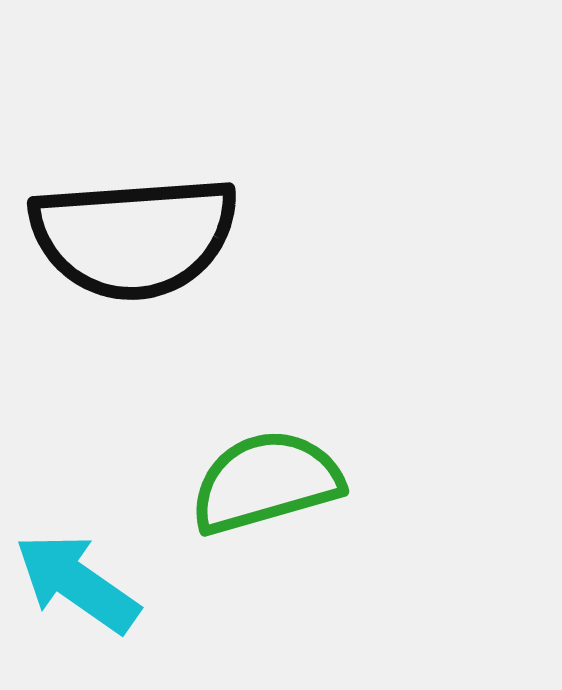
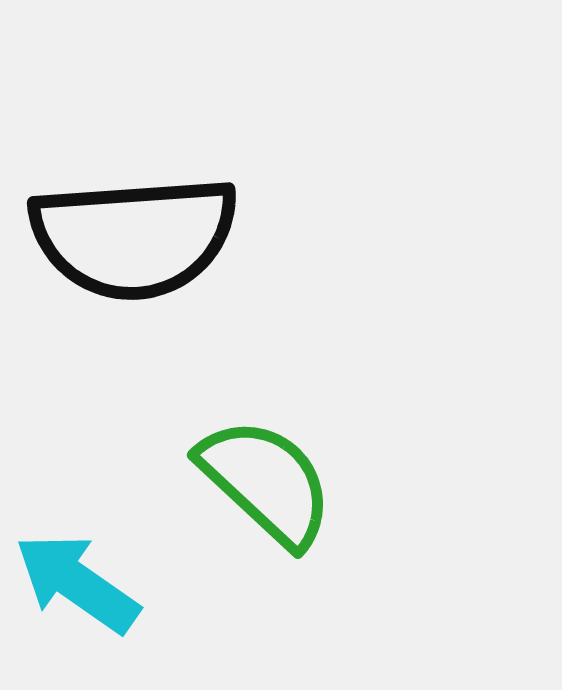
green semicircle: rotated 59 degrees clockwise
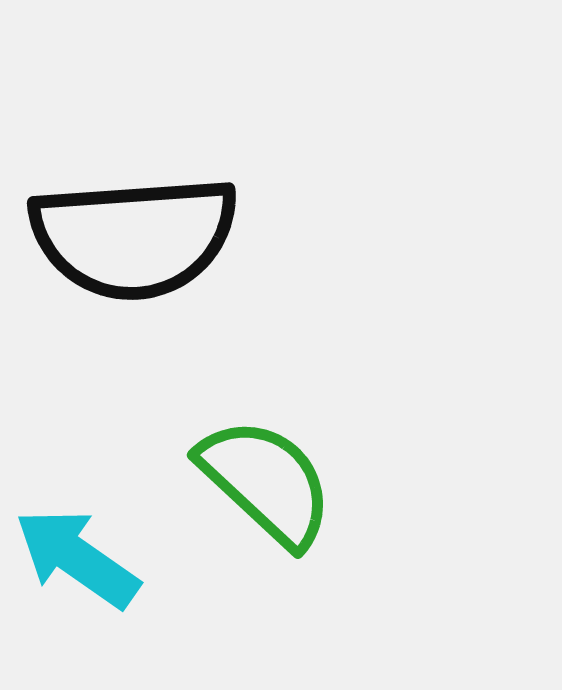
cyan arrow: moved 25 px up
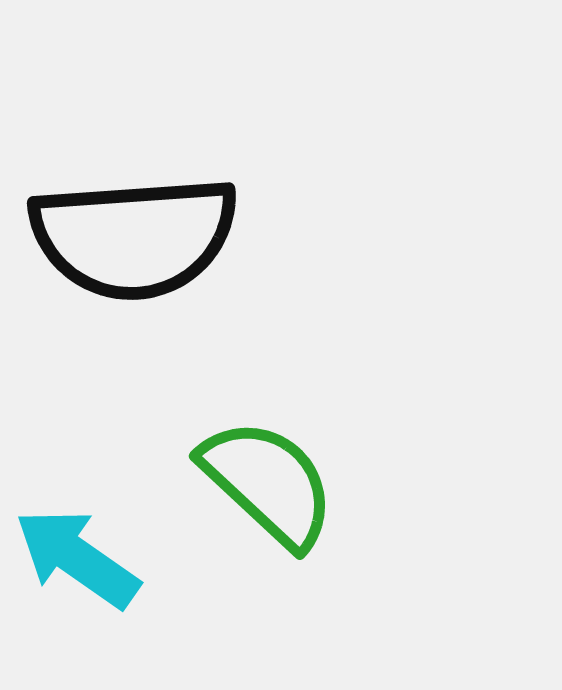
green semicircle: moved 2 px right, 1 px down
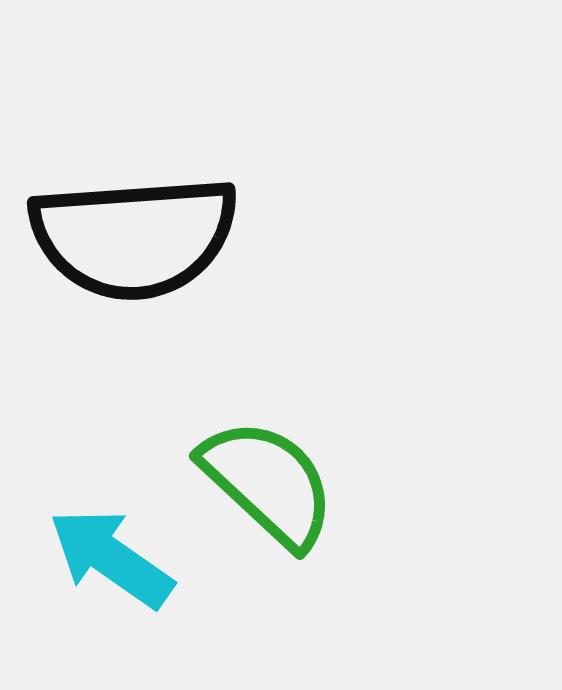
cyan arrow: moved 34 px right
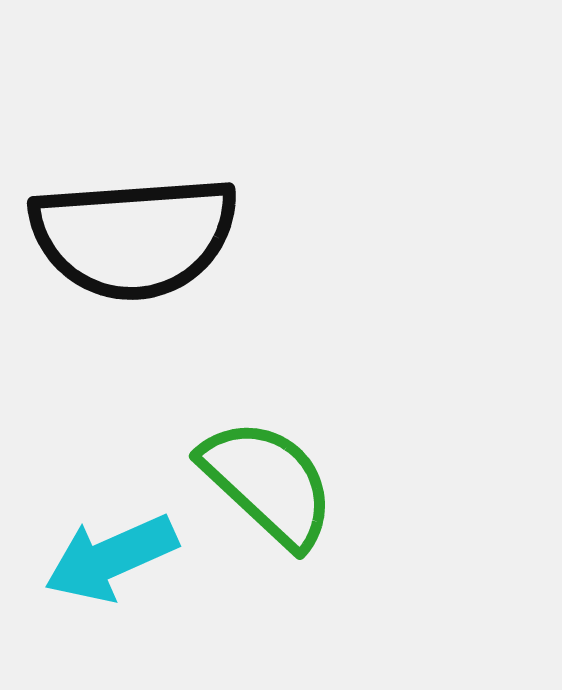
cyan arrow: rotated 59 degrees counterclockwise
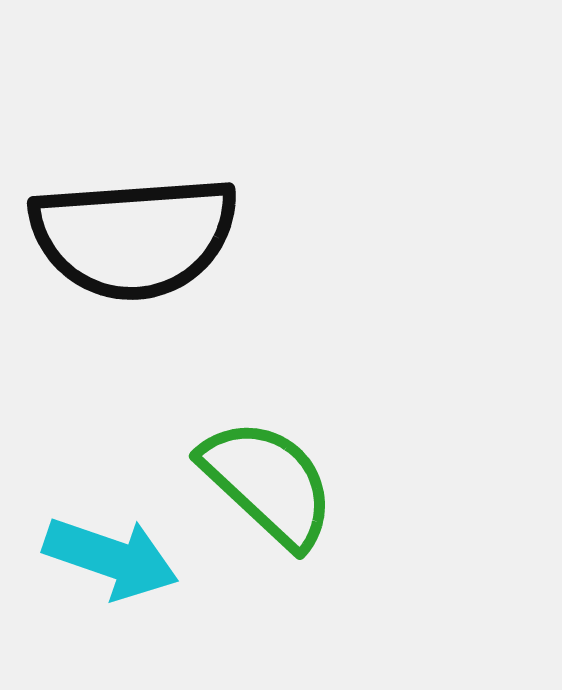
cyan arrow: rotated 137 degrees counterclockwise
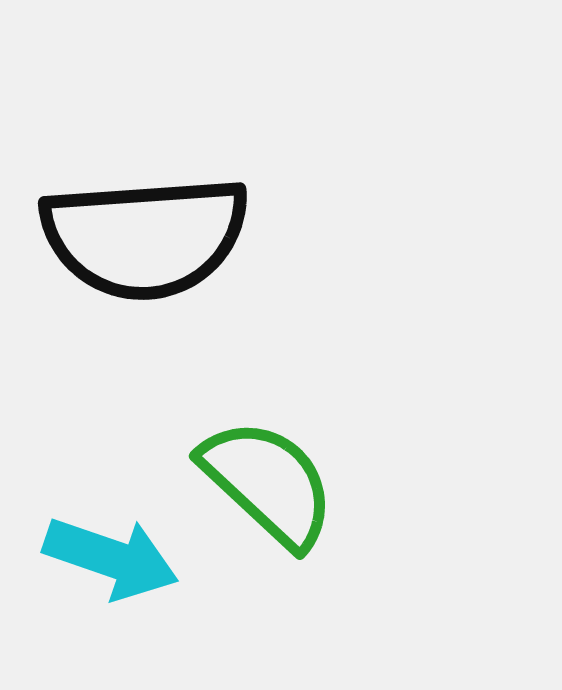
black semicircle: moved 11 px right
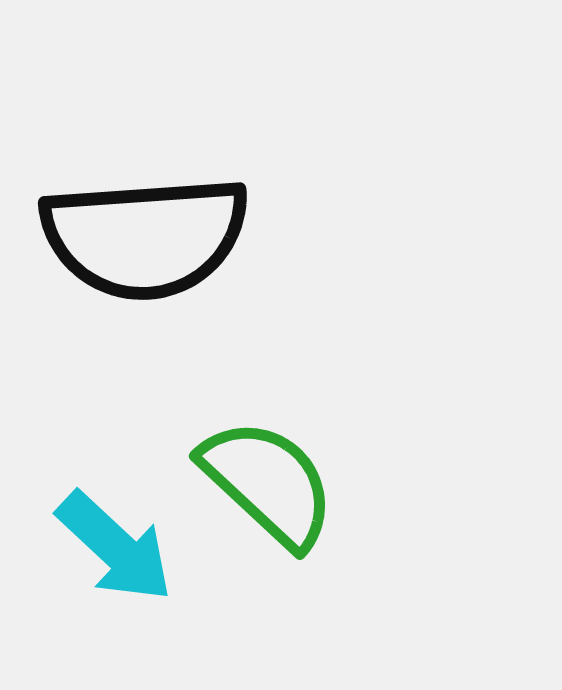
cyan arrow: moved 4 px right, 11 px up; rotated 24 degrees clockwise
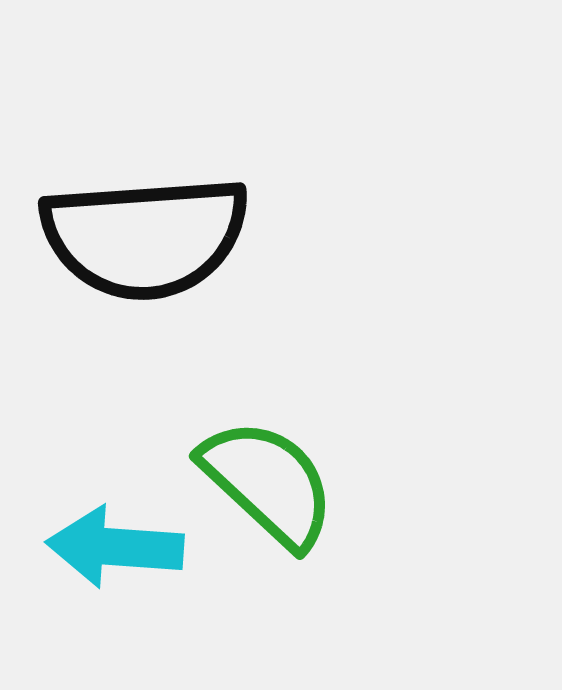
cyan arrow: rotated 141 degrees clockwise
